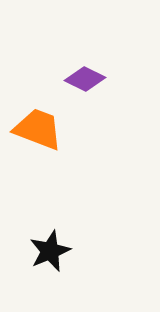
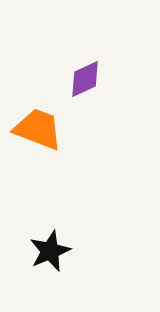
purple diamond: rotated 51 degrees counterclockwise
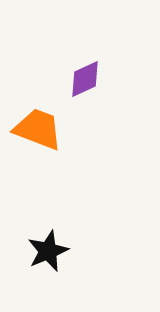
black star: moved 2 px left
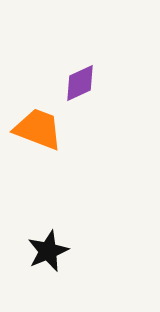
purple diamond: moved 5 px left, 4 px down
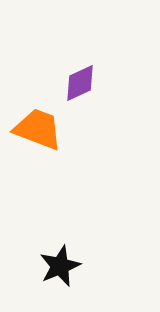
black star: moved 12 px right, 15 px down
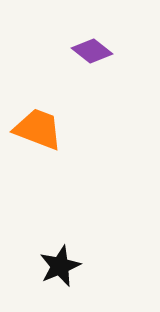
purple diamond: moved 12 px right, 32 px up; rotated 63 degrees clockwise
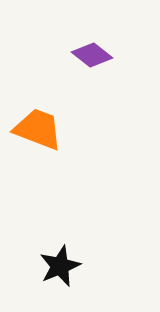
purple diamond: moved 4 px down
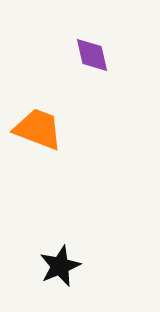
purple diamond: rotated 39 degrees clockwise
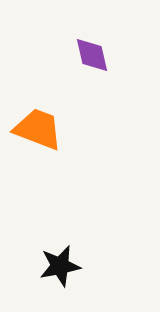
black star: rotated 12 degrees clockwise
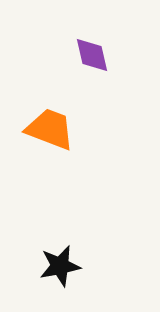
orange trapezoid: moved 12 px right
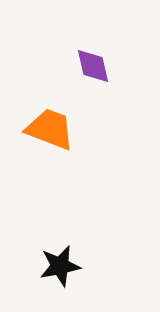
purple diamond: moved 1 px right, 11 px down
